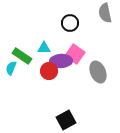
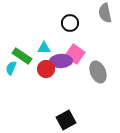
red circle: moved 3 px left, 2 px up
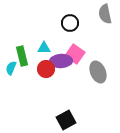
gray semicircle: moved 1 px down
green rectangle: rotated 42 degrees clockwise
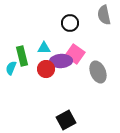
gray semicircle: moved 1 px left, 1 px down
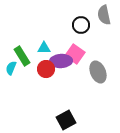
black circle: moved 11 px right, 2 px down
green rectangle: rotated 18 degrees counterclockwise
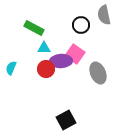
green rectangle: moved 12 px right, 28 px up; rotated 30 degrees counterclockwise
gray ellipse: moved 1 px down
